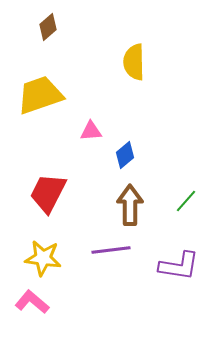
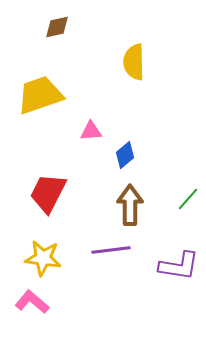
brown diamond: moved 9 px right; rotated 28 degrees clockwise
green line: moved 2 px right, 2 px up
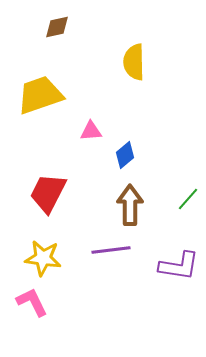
pink L-shape: rotated 24 degrees clockwise
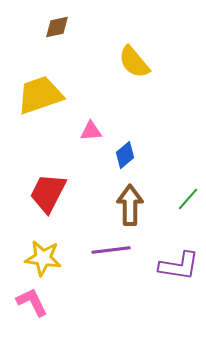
yellow semicircle: rotated 39 degrees counterclockwise
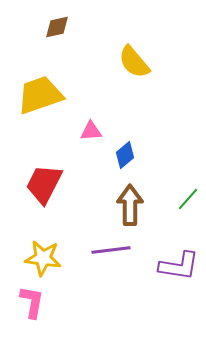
red trapezoid: moved 4 px left, 9 px up
pink L-shape: rotated 36 degrees clockwise
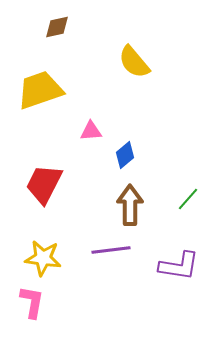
yellow trapezoid: moved 5 px up
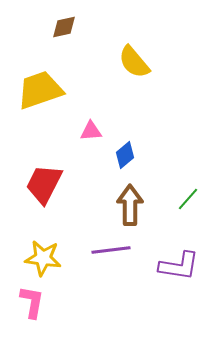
brown diamond: moved 7 px right
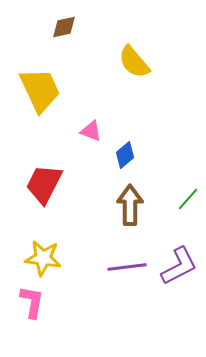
yellow trapezoid: rotated 84 degrees clockwise
pink triangle: rotated 25 degrees clockwise
purple line: moved 16 px right, 17 px down
purple L-shape: rotated 36 degrees counterclockwise
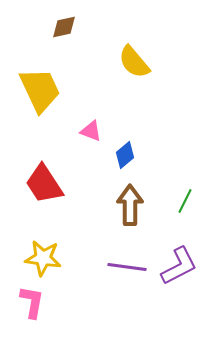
red trapezoid: rotated 60 degrees counterclockwise
green line: moved 3 px left, 2 px down; rotated 15 degrees counterclockwise
purple line: rotated 15 degrees clockwise
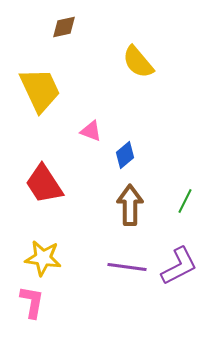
yellow semicircle: moved 4 px right
